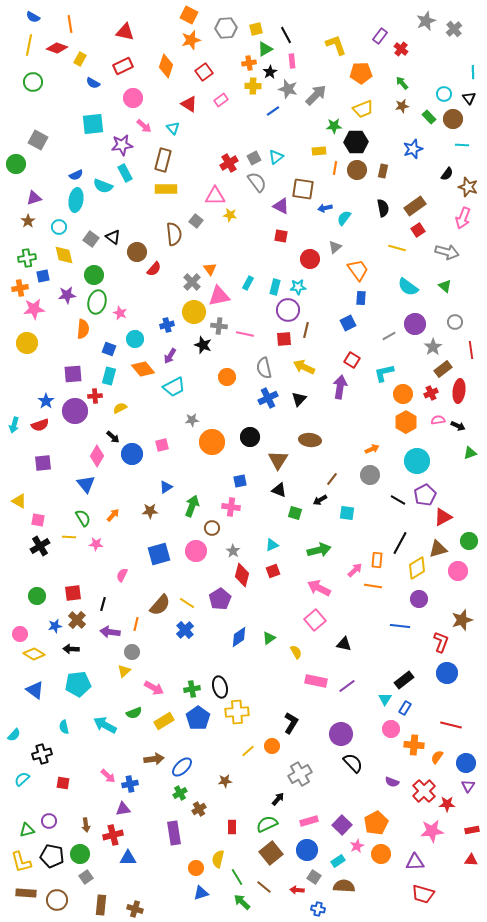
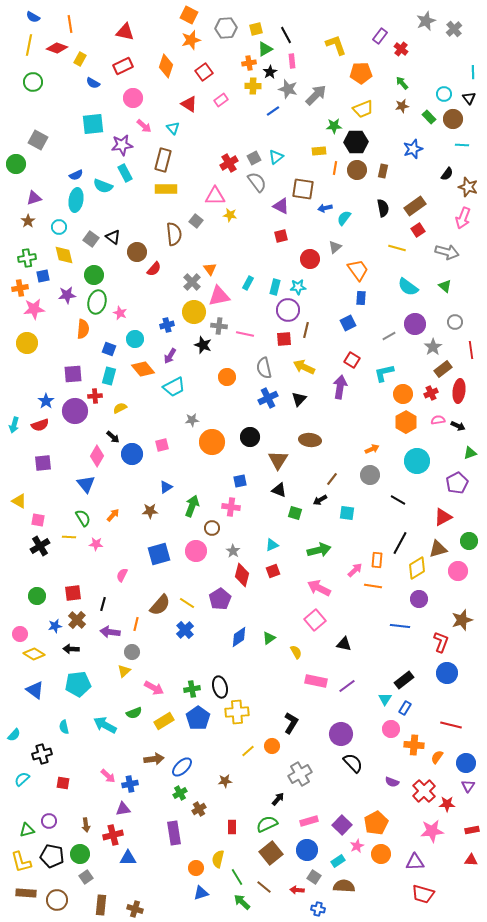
red square at (281, 236): rotated 24 degrees counterclockwise
purple pentagon at (425, 495): moved 32 px right, 12 px up
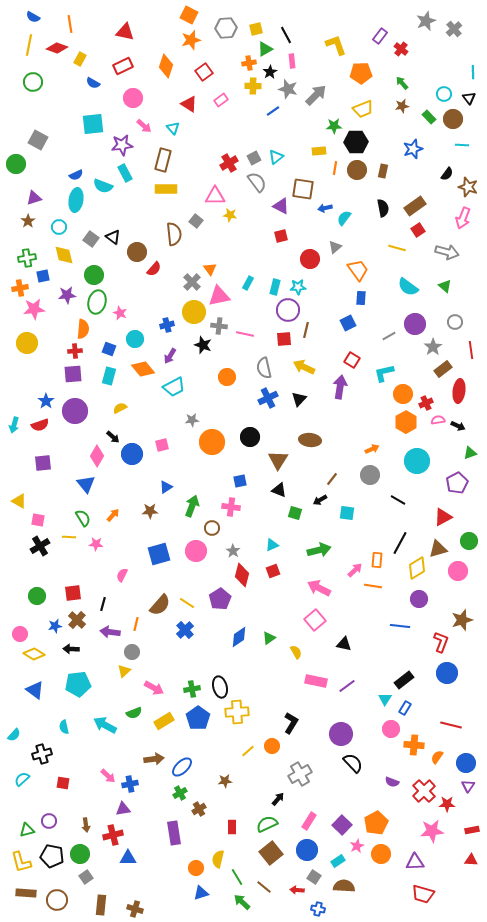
red cross at (431, 393): moved 5 px left, 10 px down
red cross at (95, 396): moved 20 px left, 45 px up
pink rectangle at (309, 821): rotated 42 degrees counterclockwise
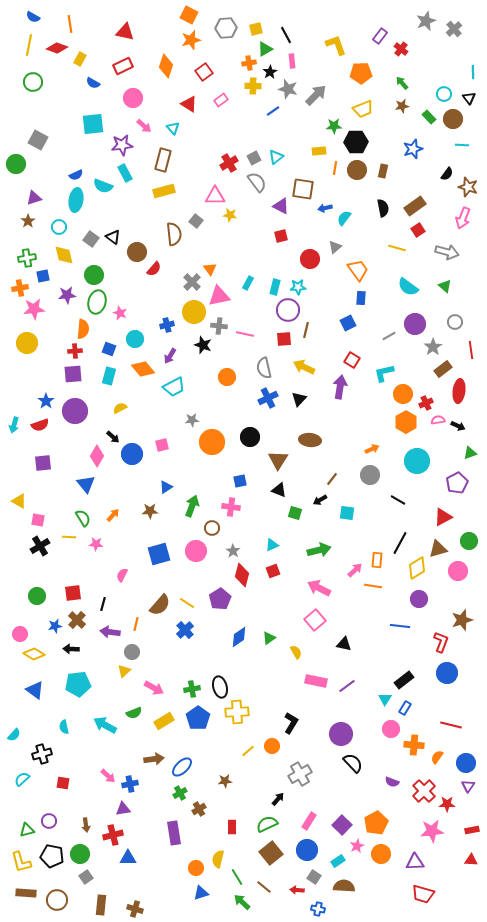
yellow rectangle at (166, 189): moved 2 px left, 2 px down; rotated 15 degrees counterclockwise
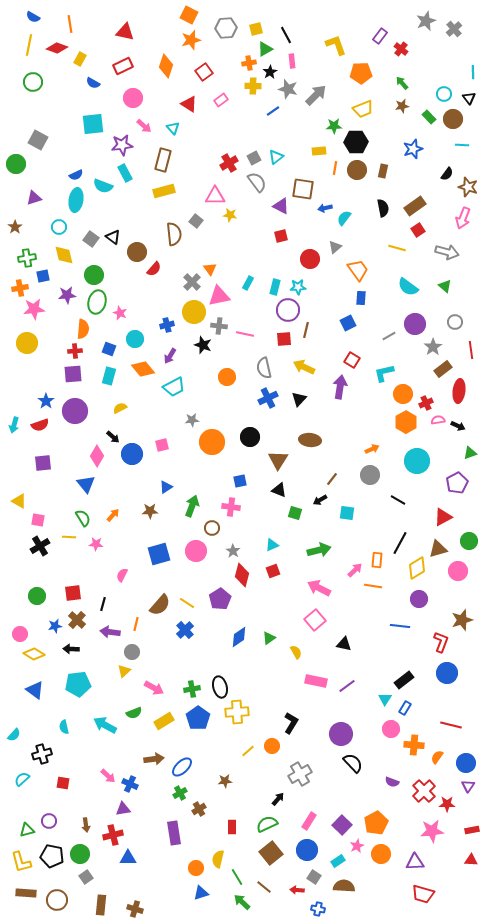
brown star at (28, 221): moved 13 px left, 6 px down
blue cross at (130, 784): rotated 35 degrees clockwise
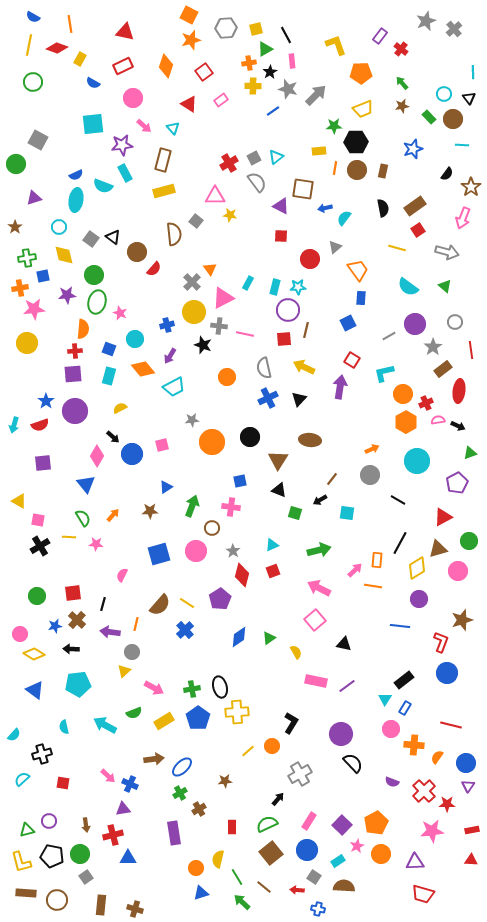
brown star at (468, 187): moved 3 px right; rotated 18 degrees clockwise
red square at (281, 236): rotated 16 degrees clockwise
pink triangle at (219, 296): moved 4 px right, 2 px down; rotated 15 degrees counterclockwise
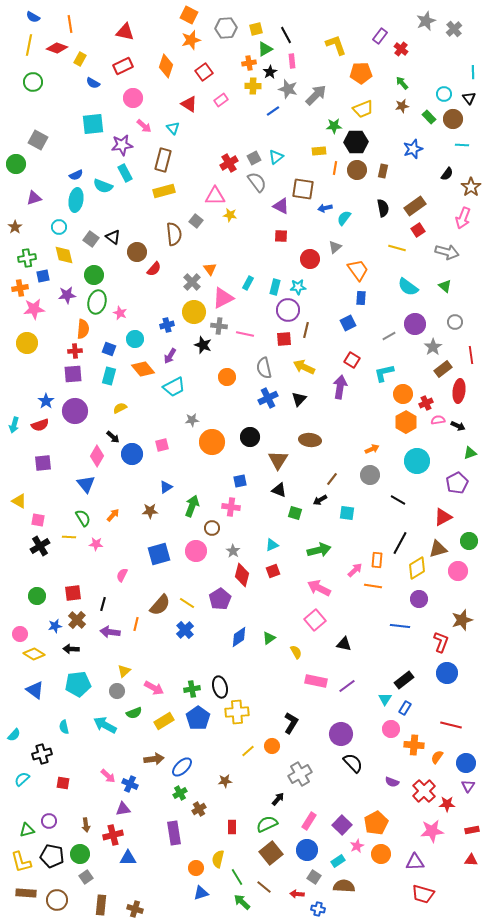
red line at (471, 350): moved 5 px down
gray circle at (132, 652): moved 15 px left, 39 px down
red arrow at (297, 890): moved 4 px down
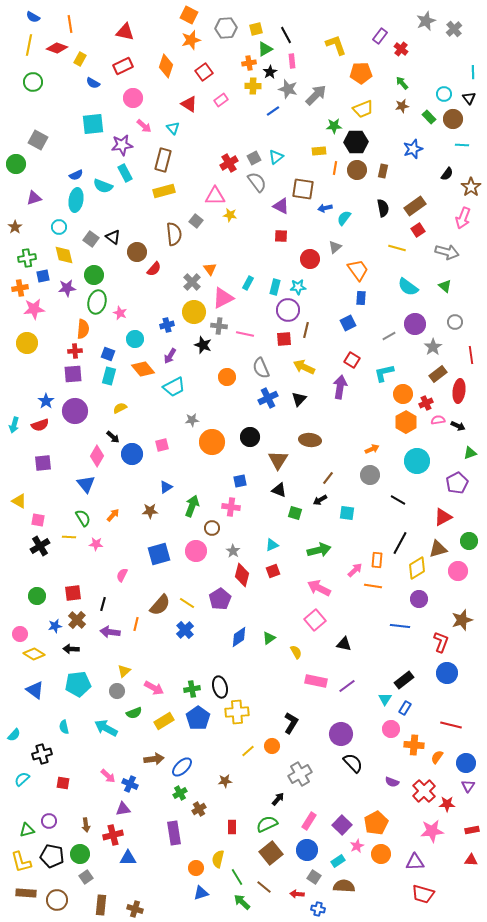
purple star at (67, 295): moved 7 px up
blue square at (109, 349): moved 1 px left, 5 px down
gray semicircle at (264, 368): moved 3 px left; rotated 10 degrees counterclockwise
brown rectangle at (443, 369): moved 5 px left, 5 px down
brown line at (332, 479): moved 4 px left, 1 px up
cyan arrow at (105, 725): moved 1 px right, 3 px down
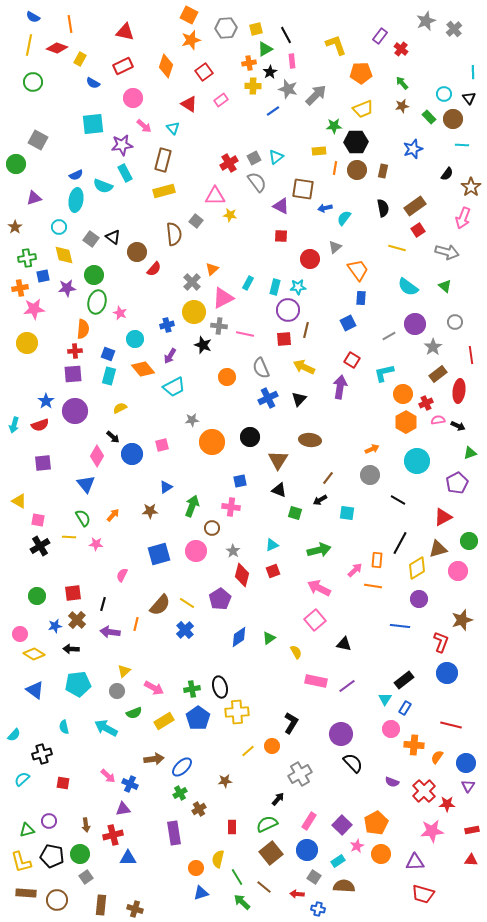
orange triangle at (210, 269): moved 2 px right; rotated 24 degrees clockwise
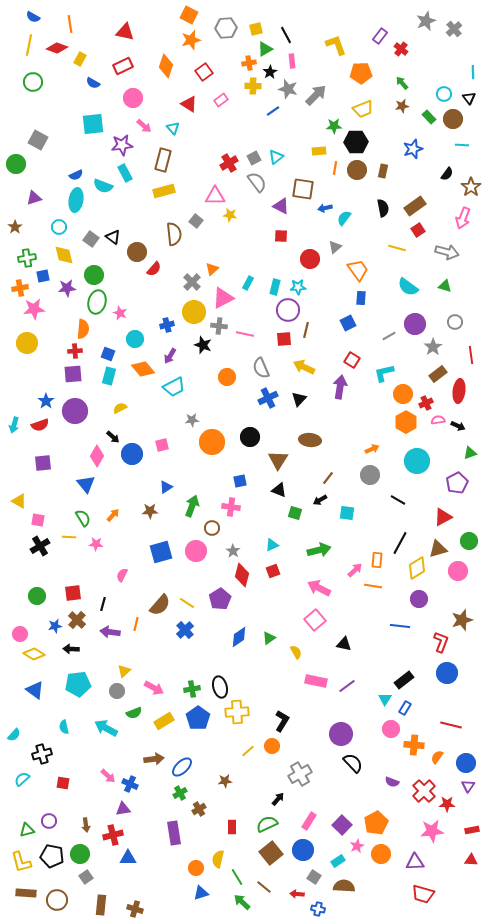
green triangle at (445, 286): rotated 24 degrees counterclockwise
blue square at (159, 554): moved 2 px right, 2 px up
black L-shape at (291, 723): moved 9 px left, 2 px up
blue circle at (307, 850): moved 4 px left
